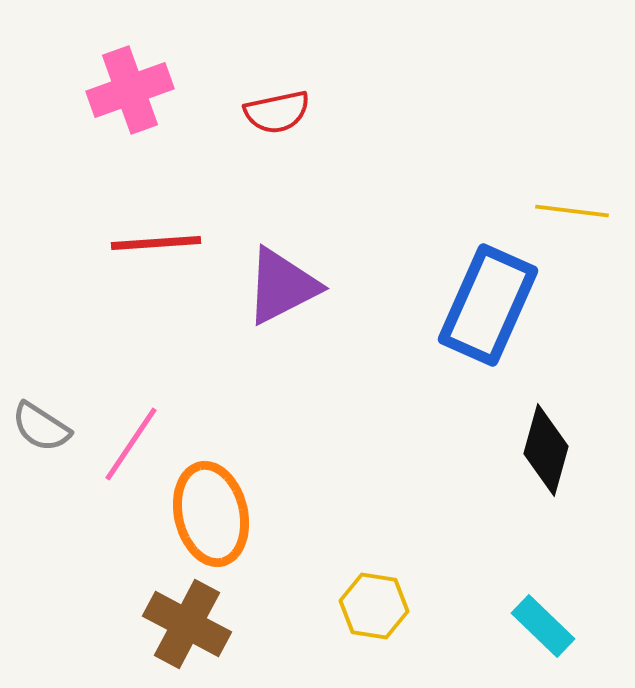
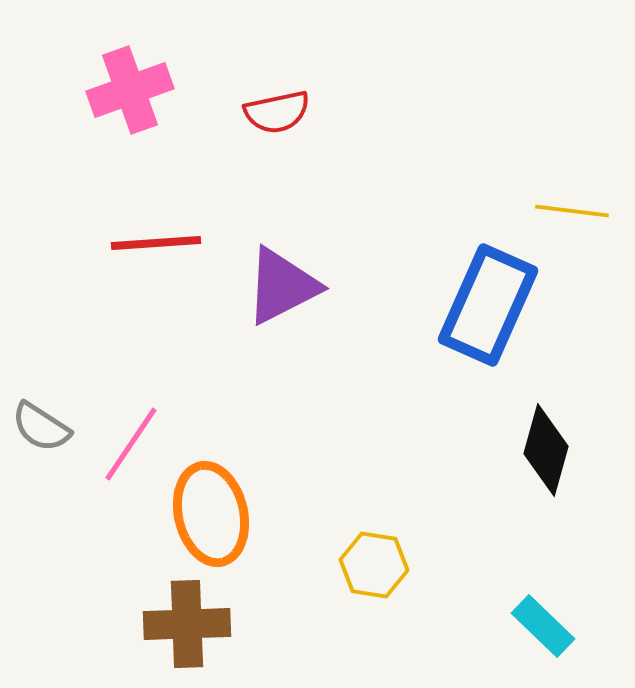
yellow hexagon: moved 41 px up
brown cross: rotated 30 degrees counterclockwise
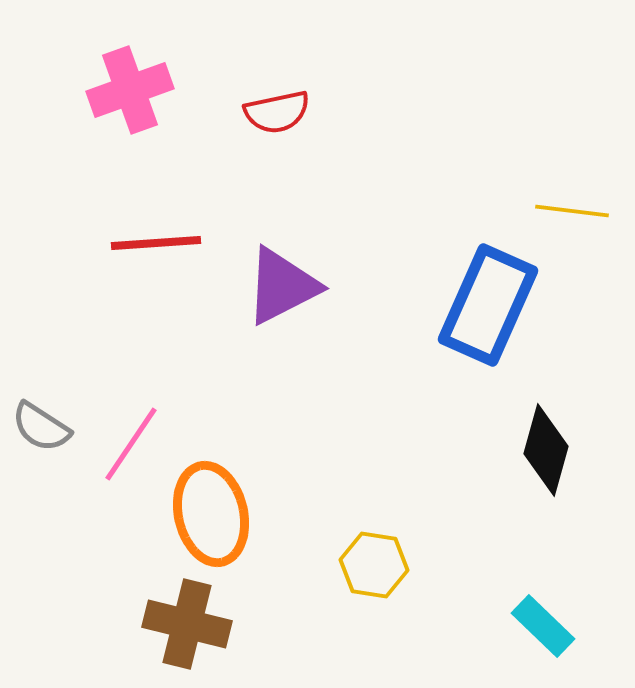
brown cross: rotated 16 degrees clockwise
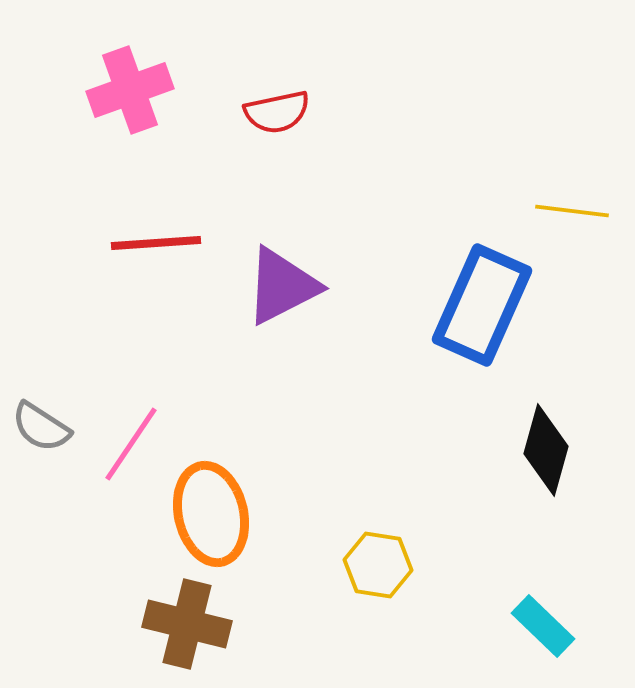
blue rectangle: moved 6 px left
yellow hexagon: moved 4 px right
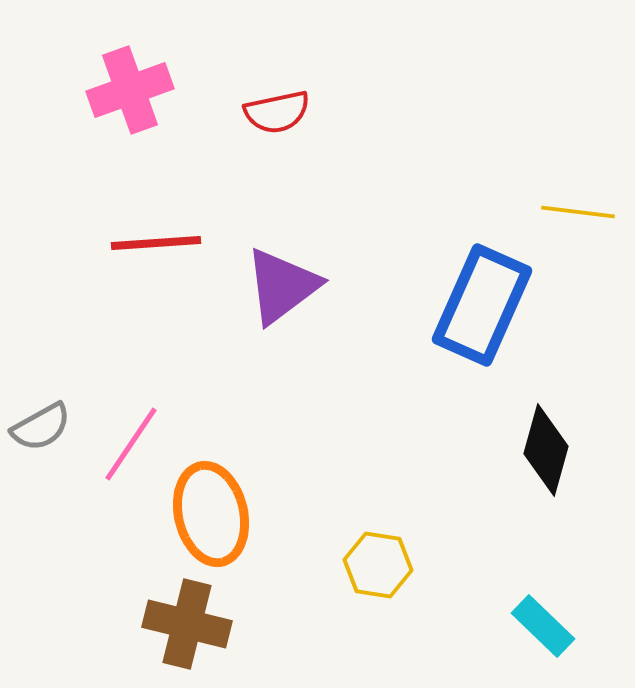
yellow line: moved 6 px right, 1 px down
purple triangle: rotated 10 degrees counterclockwise
gray semicircle: rotated 62 degrees counterclockwise
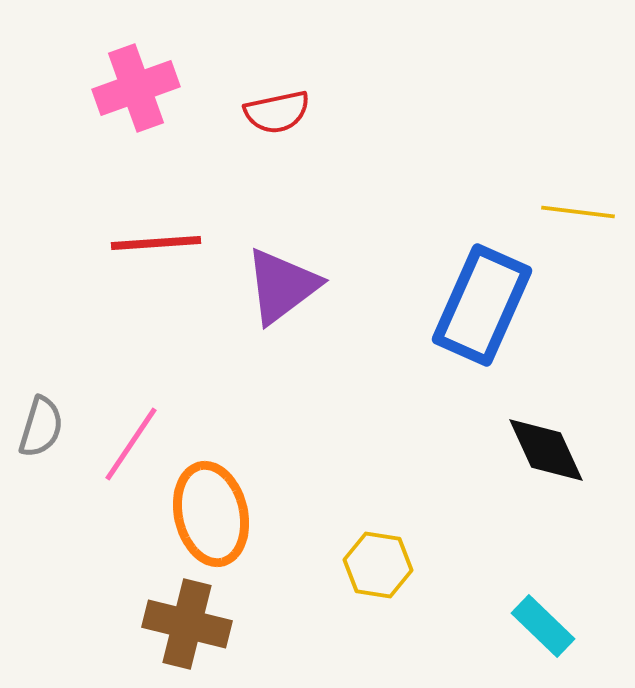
pink cross: moved 6 px right, 2 px up
gray semicircle: rotated 44 degrees counterclockwise
black diamond: rotated 40 degrees counterclockwise
